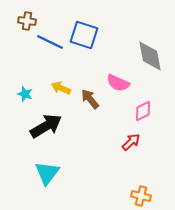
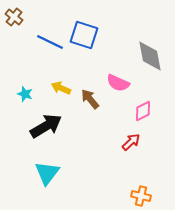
brown cross: moved 13 px left, 4 px up; rotated 30 degrees clockwise
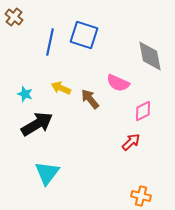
blue line: rotated 76 degrees clockwise
black arrow: moved 9 px left, 2 px up
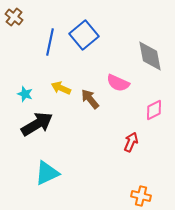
blue square: rotated 32 degrees clockwise
pink diamond: moved 11 px right, 1 px up
red arrow: rotated 24 degrees counterclockwise
cyan triangle: rotated 28 degrees clockwise
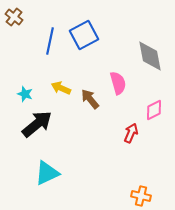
blue square: rotated 12 degrees clockwise
blue line: moved 1 px up
pink semicircle: rotated 130 degrees counterclockwise
black arrow: rotated 8 degrees counterclockwise
red arrow: moved 9 px up
